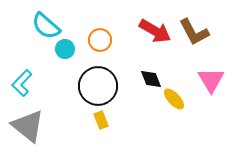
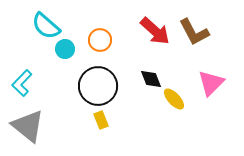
red arrow: rotated 12 degrees clockwise
pink triangle: moved 3 px down; rotated 16 degrees clockwise
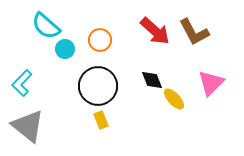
black diamond: moved 1 px right, 1 px down
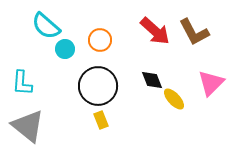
cyan L-shape: rotated 40 degrees counterclockwise
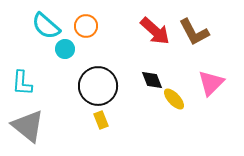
orange circle: moved 14 px left, 14 px up
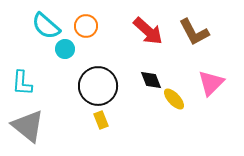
red arrow: moved 7 px left
black diamond: moved 1 px left
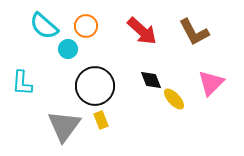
cyan semicircle: moved 2 px left
red arrow: moved 6 px left
cyan circle: moved 3 px right
black circle: moved 3 px left
gray triangle: moved 36 px right; rotated 27 degrees clockwise
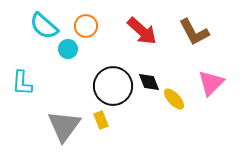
black diamond: moved 2 px left, 2 px down
black circle: moved 18 px right
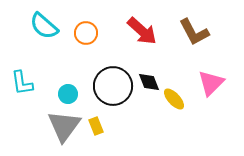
orange circle: moved 7 px down
cyan circle: moved 45 px down
cyan L-shape: rotated 12 degrees counterclockwise
yellow rectangle: moved 5 px left, 6 px down
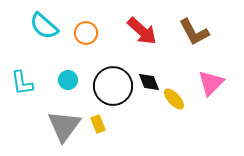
cyan circle: moved 14 px up
yellow rectangle: moved 2 px right, 2 px up
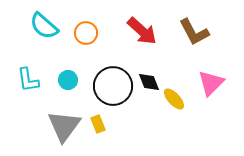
cyan L-shape: moved 6 px right, 3 px up
